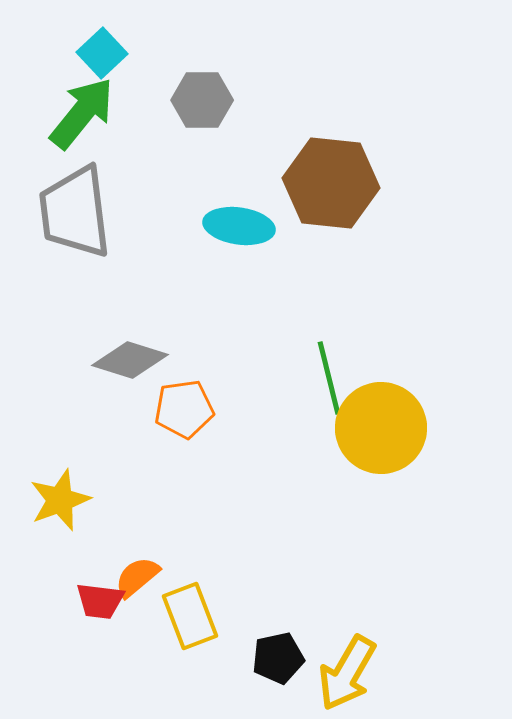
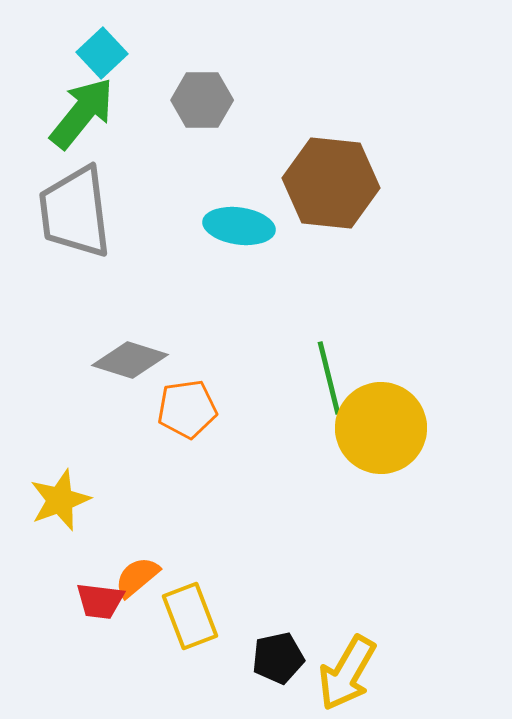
orange pentagon: moved 3 px right
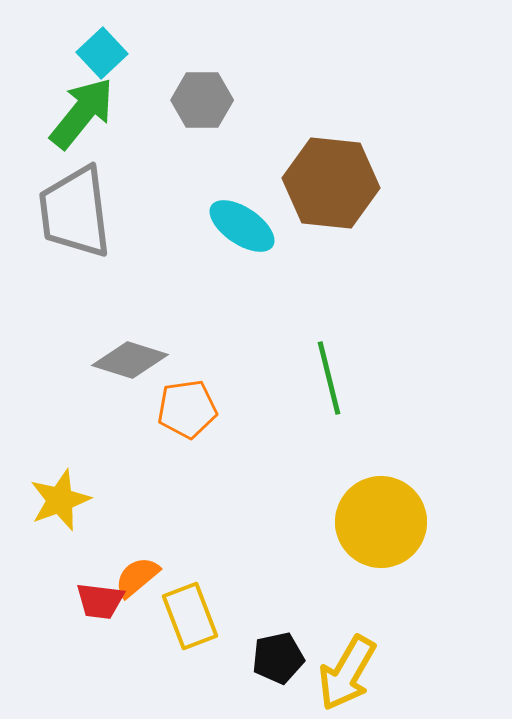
cyan ellipse: moved 3 px right; rotated 26 degrees clockwise
yellow circle: moved 94 px down
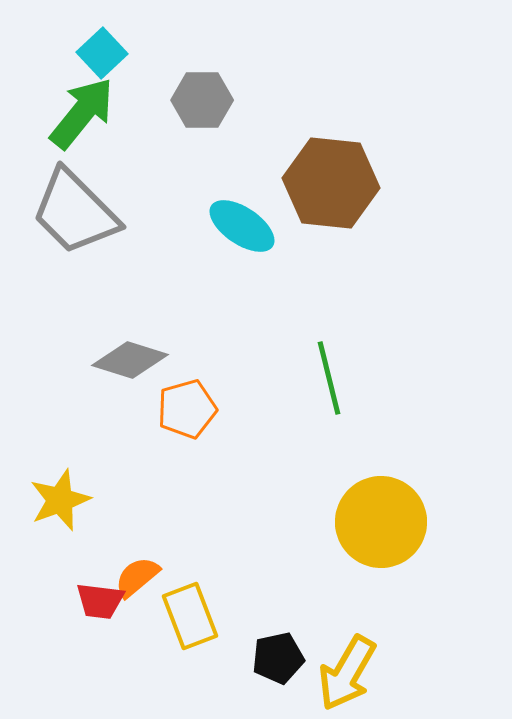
gray trapezoid: rotated 38 degrees counterclockwise
orange pentagon: rotated 8 degrees counterclockwise
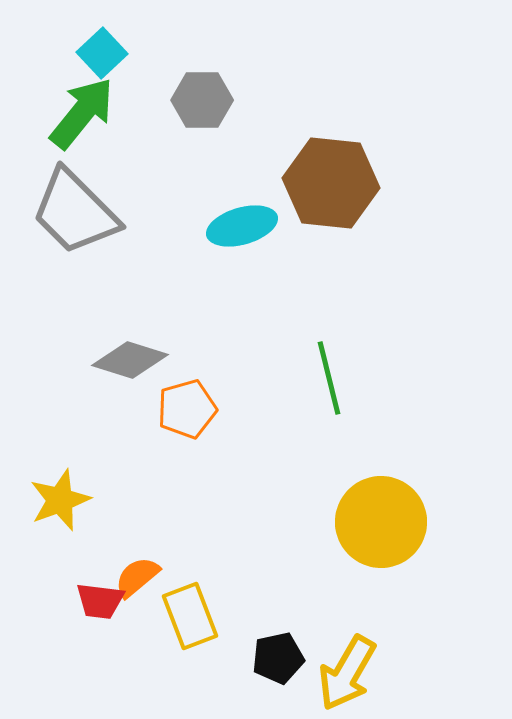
cyan ellipse: rotated 50 degrees counterclockwise
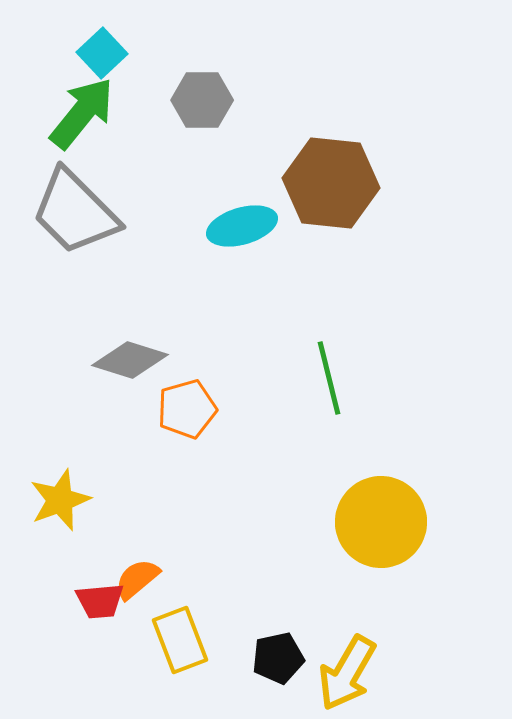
orange semicircle: moved 2 px down
red trapezoid: rotated 12 degrees counterclockwise
yellow rectangle: moved 10 px left, 24 px down
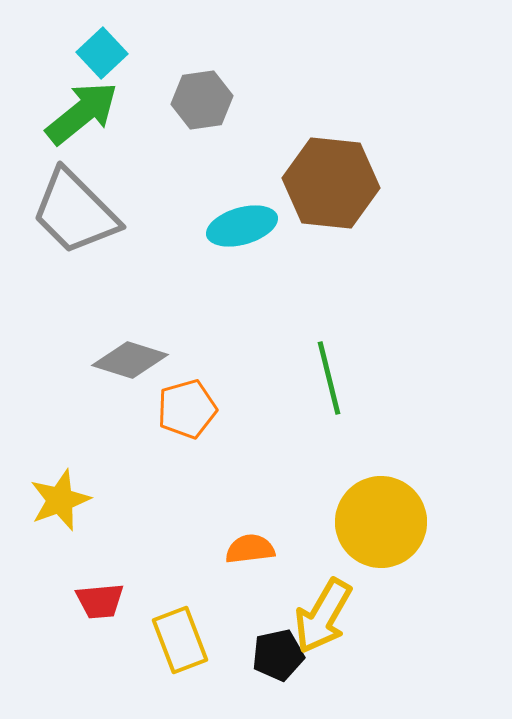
gray hexagon: rotated 8 degrees counterclockwise
green arrow: rotated 12 degrees clockwise
orange semicircle: moved 113 px right, 30 px up; rotated 33 degrees clockwise
black pentagon: moved 3 px up
yellow arrow: moved 24 px left, 57 px up
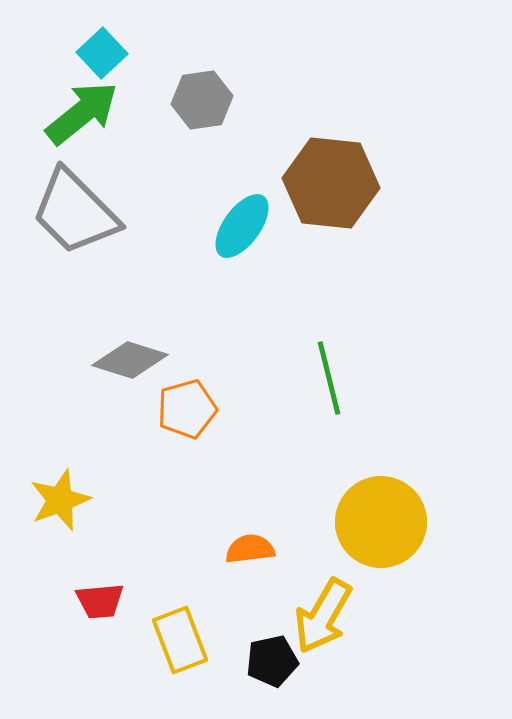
cyan ellipse: rotated 38 degrees counterclockwise
black pentagon: moved 6 px left, 6 px down
